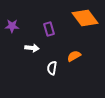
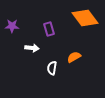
orange semicircle: moved 1 px down
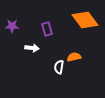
orange diamond: moved 2 px down
purple rectangle: moved 2 px left
orange semicircle: rotated 16 degrees clockwise
white semicircle: moved 7 px right, 1 px up
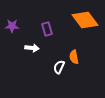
orange semicircle: rotated 88 degrees counterclockwise
white semicircle: rotated 16 degrees clockwise
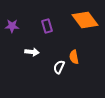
purple rectangle: moved 3 px up
white arrow: moved 4 px down
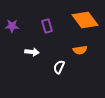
orange semicircle: moved 6 px right, 7 px up; rotated 88 degrees counterclockwise
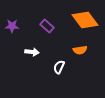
purple rectangle: rotated 32 degrees counterclockwise
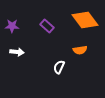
white arrow: moved 15 px left
